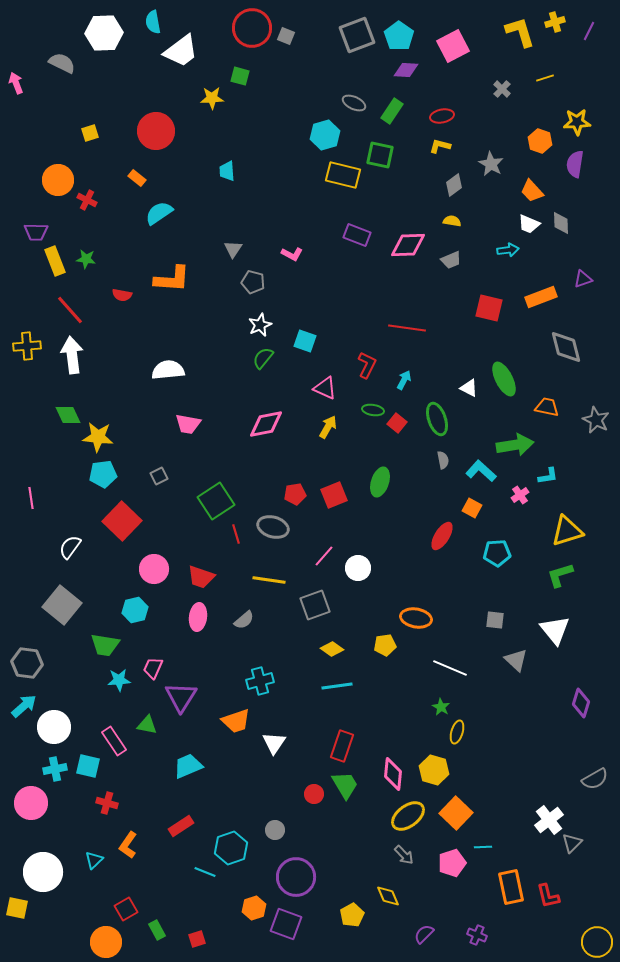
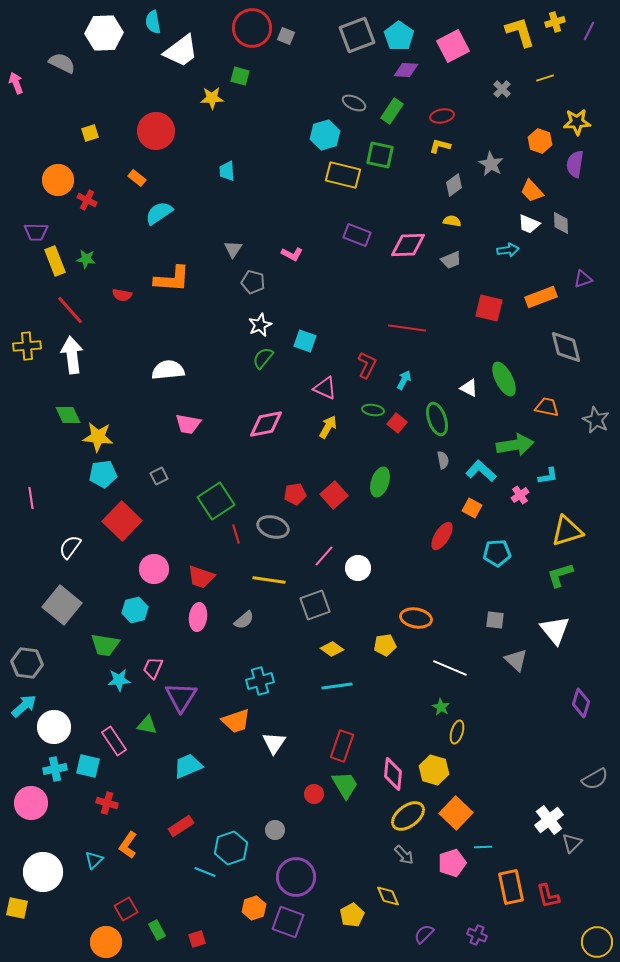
red square at (334, 495): rotated 20 degrees counterclockwise
purple square at (286, 924): moved 2 px right, 2 px up
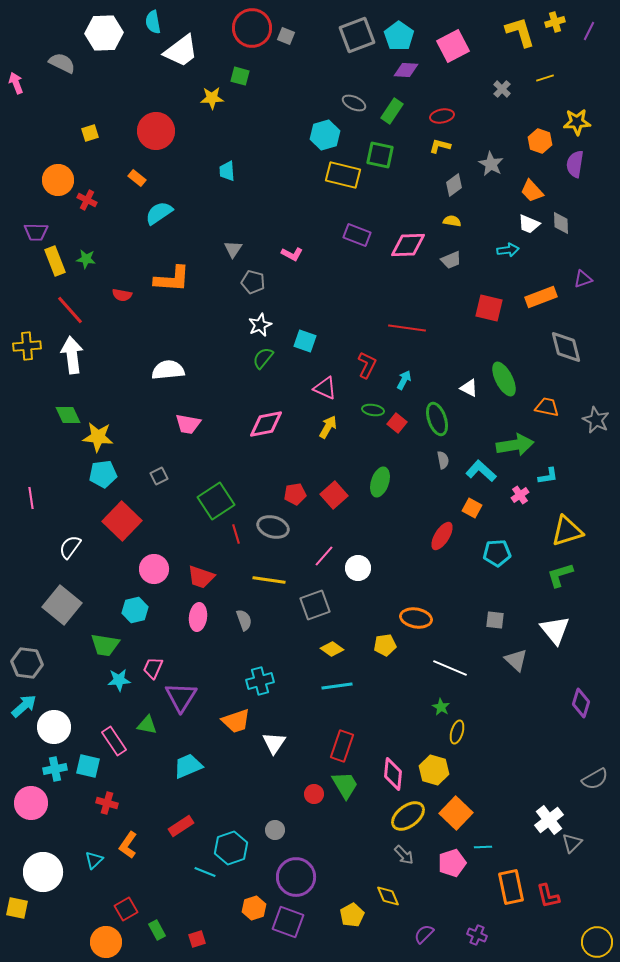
gray semicircle at (244, 620): rotated 70 degrees counterclockwise
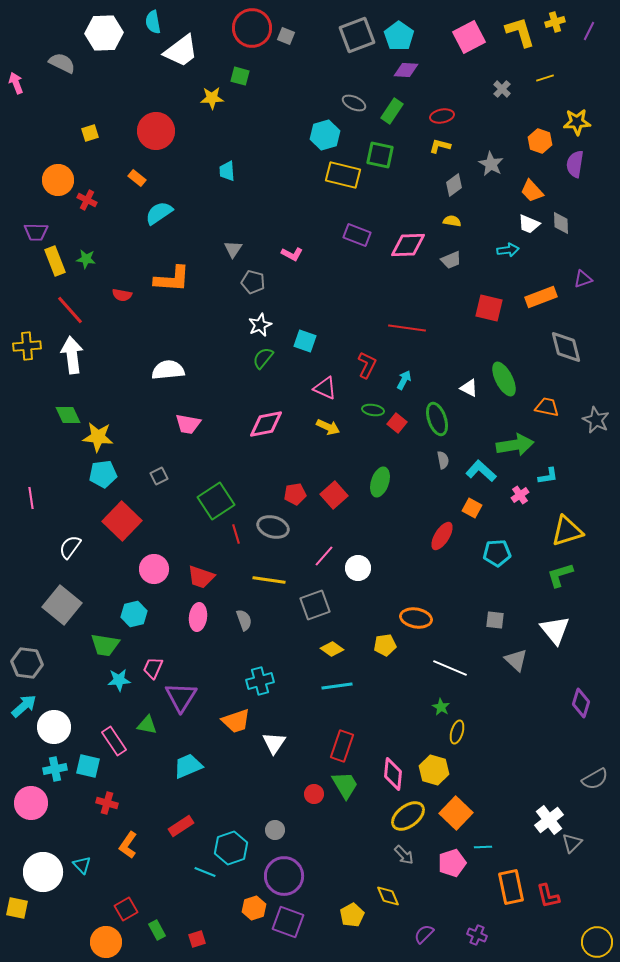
pink square at (453, 46): moved 16 px right, 9 px up
yellow arrow at (328, 427): rotated 85 degrees clockwise
cyan hexagon at (135, 610): moved 1 px left, 4 px down
cyan triangle at (94, 860): moved 12 px left, 5 px down; rotated 30 degrees counterclockwise
purple circle at (296, 877): moved 12 px left, 1 px up
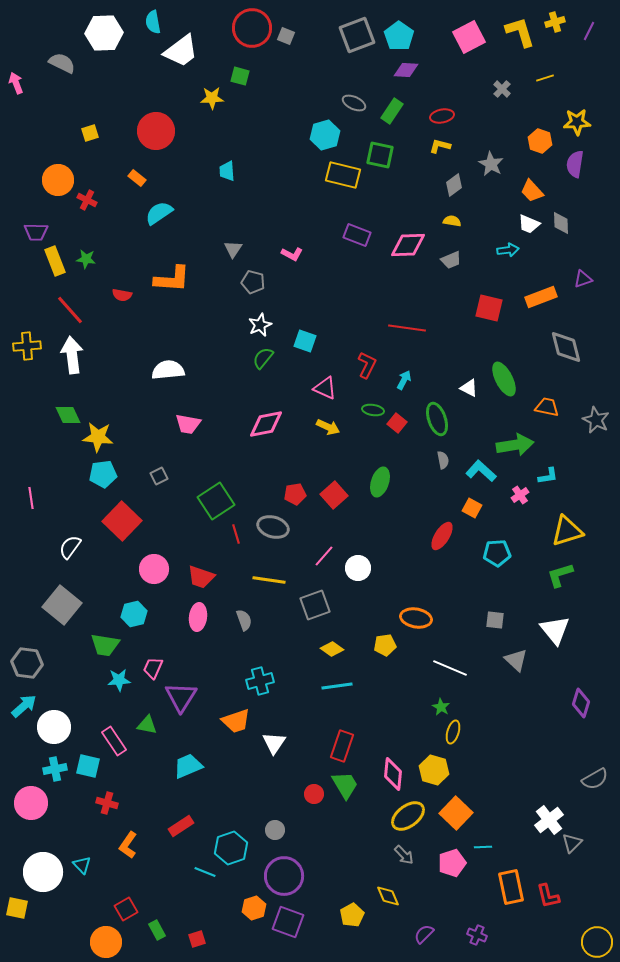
yellow ellipse at (457, 732): moved 4 px left
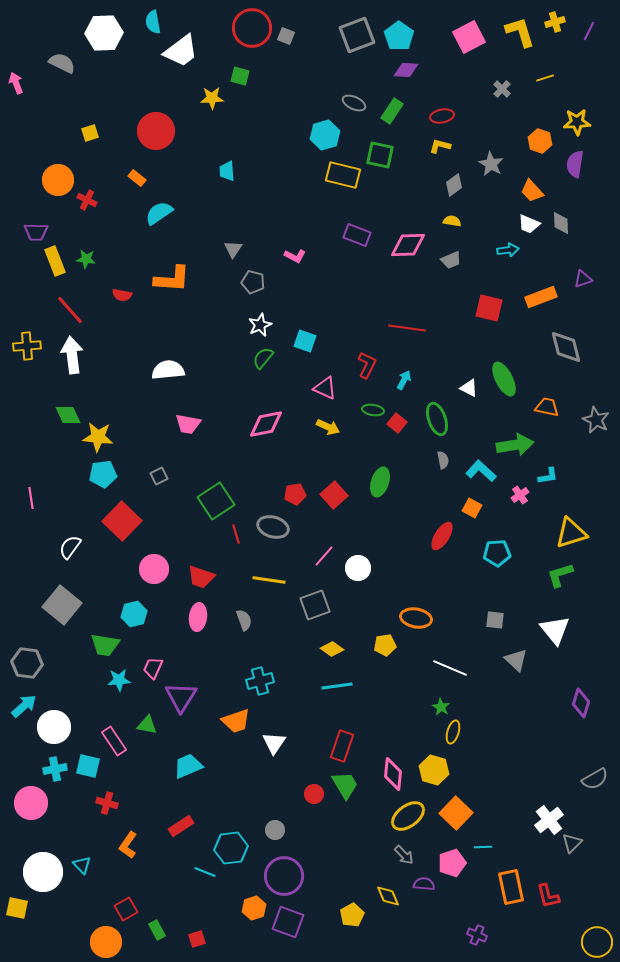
pink L-shape at (292, 254): moved 3 px right, 2 px down
yellow triangle at (567, 531): moved 4 px right, 2 px down
cyan hexagon at (231, 848): rotated 12 degrees clockwise
purple semicircle at (424, 934): moved 50 px up; rotated 50 degrees clockwise
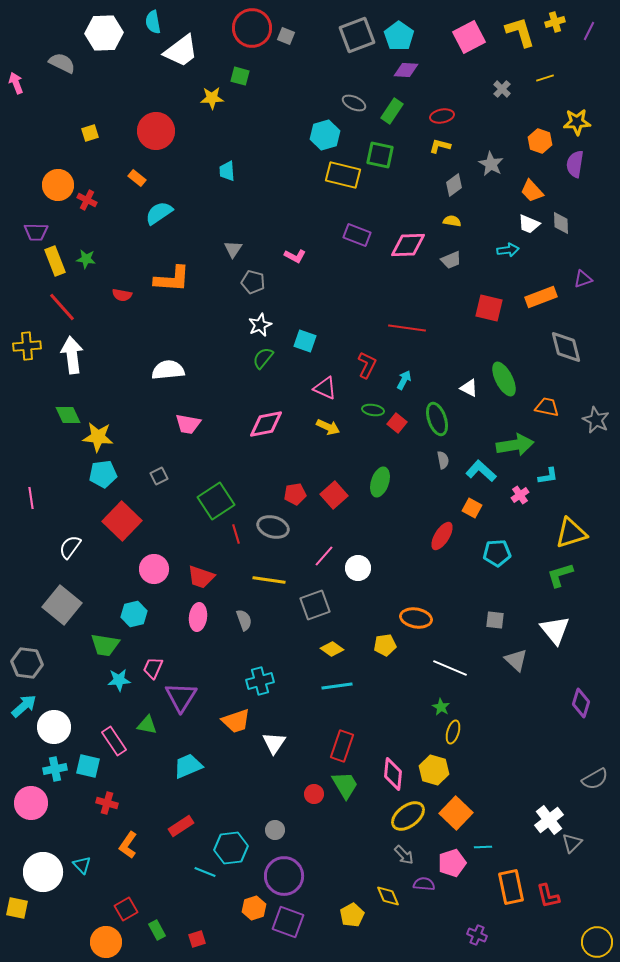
orange circle at (58, 180): moved 5 px down
red line at (70, 310): moved 8 px left, 3 px up
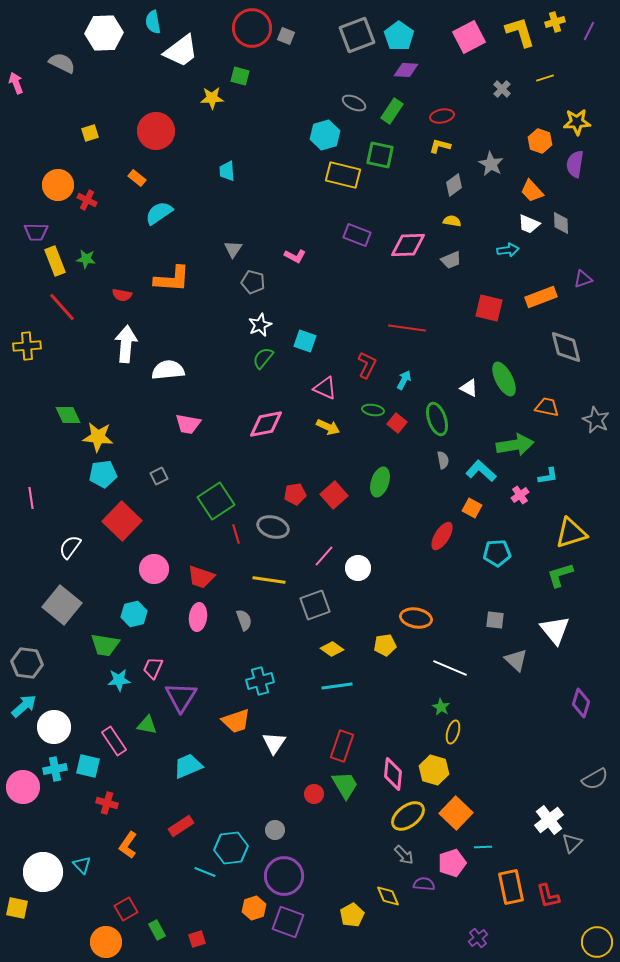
white arrow at (72, 355): moved 54 px right, 11 px up; rotated 12 degrees clockwise
pink circle at (31, 803): moved 8 px left, 16 px up
purple cross at (477, 935): moved 1 px right, 3 px down; rotated 30 degrees clockwise
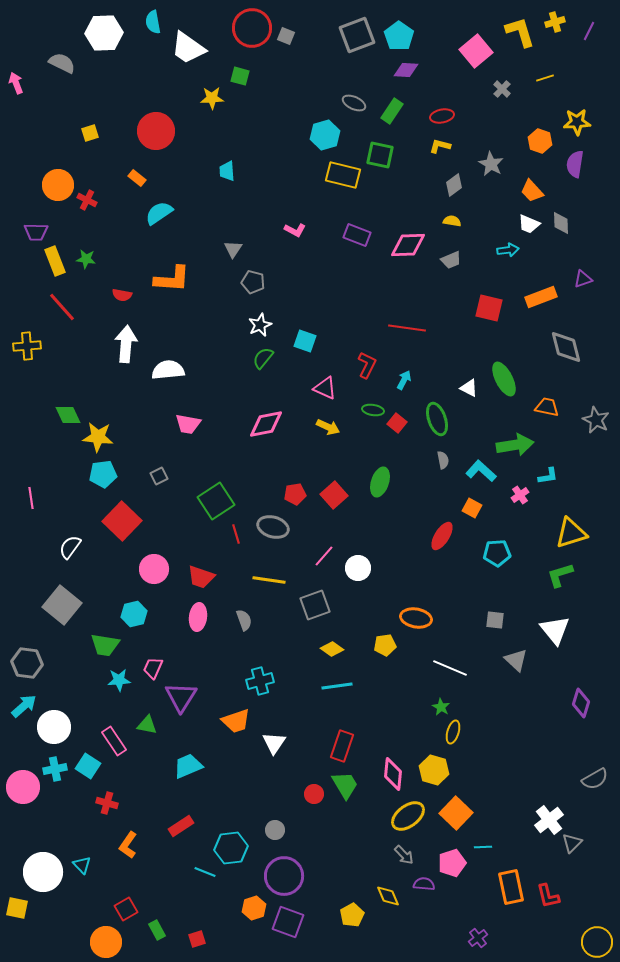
pink square at (469, 37): moved 7 px right, 14 px down; rotated 12 degrees counterclockwise
white trapezoid at (181, 51): moved 7 px right, 3 px up; rotated 72 degrees clockwise
pink L-shape at (295, 256): moved 26 px up
cyan square at (88, 766): rotated 20 degrees clockwise
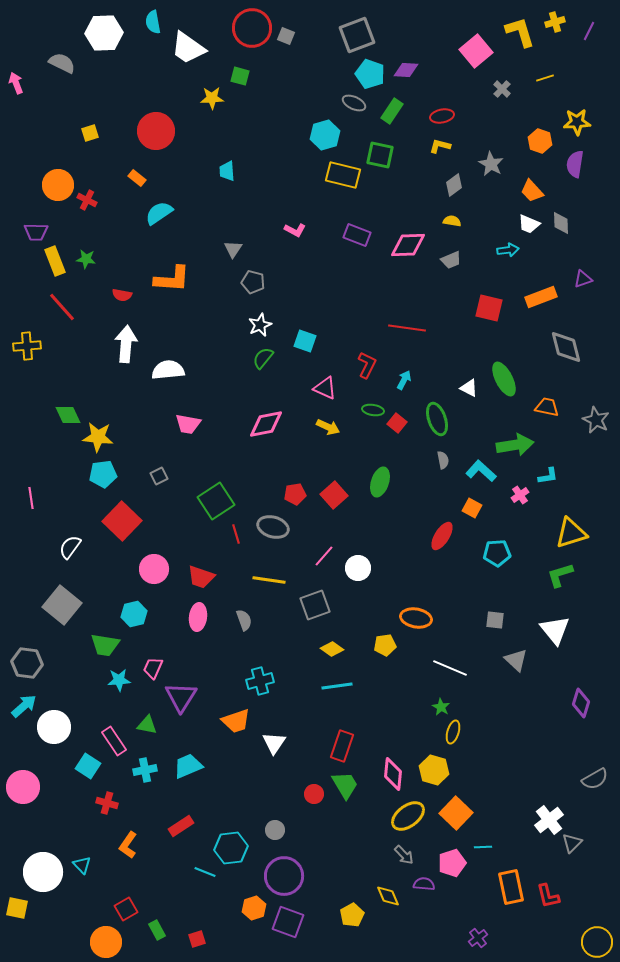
cyan pentagon at (399, 36): moved 29 px left, 38 px down; rotated 16 degrees counterclockwise
cyan cross at (55, 769): moved 90 px right, 1 px down
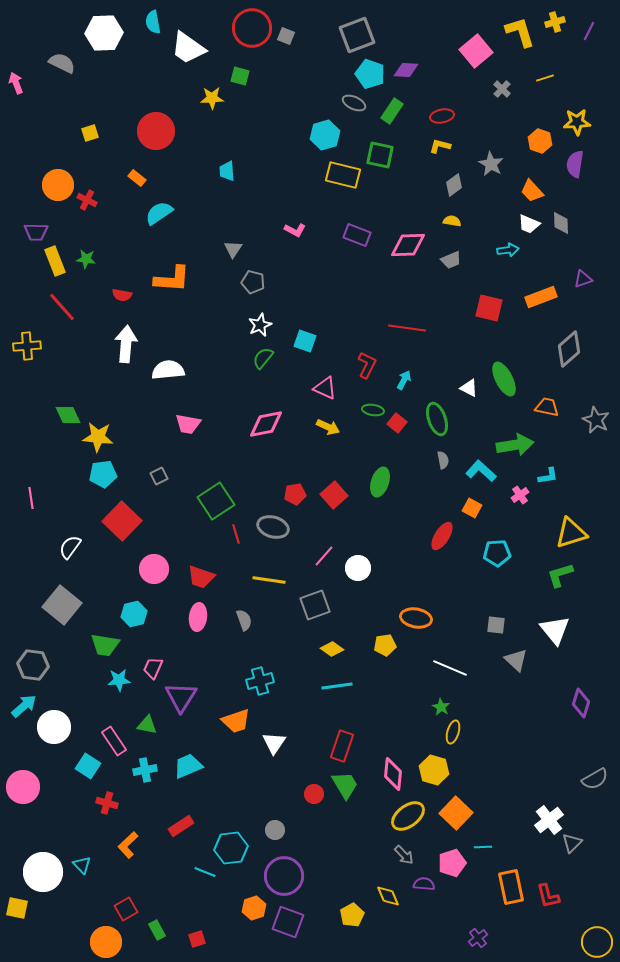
gray diamond at (566, 347): moved 3 px right, 2 px down; rotated 63 degrees clockwise
gray square at (495, 620): moved 1 px right, 5 px down
gray hexagon at (27, 663): moved 6 px right, 2 px down
orange L-shape at (128, 845): rotated 12 degrees clockwise
